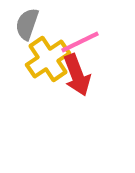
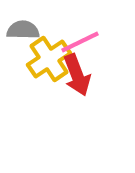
gray semicircle: moved 4 px left, 6 px down; rotated 72 degrees clockwise
yellow cross: moved 1 px right
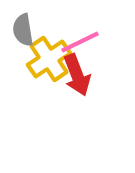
gray semicircle: rotated 100 degrees counterclockwise
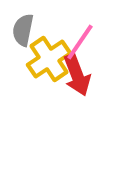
gray semicircle: rotated 20 degrees clockwise
pink line: rotated 30 degrees counterclockwise
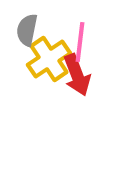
gray semicircle: moved 4 px right
pink line: rotated 27 degrees counterclockwise
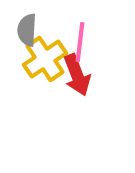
gray semicircle: rotated 8 degrees counterclockwise
yellow cross: moved 4 px left
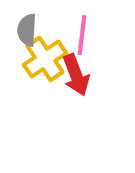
pink line: moved 2 px right, 7 px up
red arrow: moved 1 px left
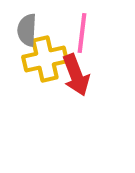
pink line: moved 2 px up
yellow cross: rotated 21 degrees clockwise
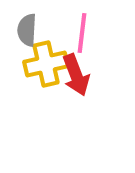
yellow cross: moved 1 px right, 5 px down
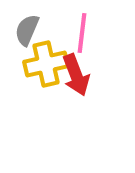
gray semicircle: rotated 20 degrees clockwise
